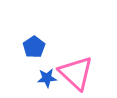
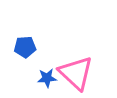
blue pentagon: moved 9 px left; rotated 30 degrees clockwise
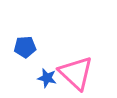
blue star: rotated 18 degrees clockwise
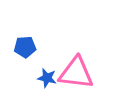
pink triangle: rotated 36 degrees counterclockwise
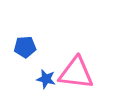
blue star: moved 1 px left, 1 px down
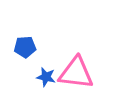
blue star: moved 2 px up
